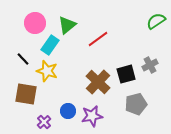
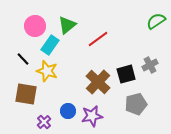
pink circle: moved 3 px down
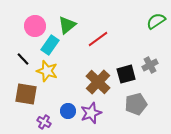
purple star: moved 1 px left, 3 px up; rotated 10 degrees counterclockwise
purple cross: rotated 16 degrees counterclockwise
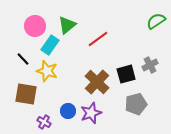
brown cross: moved 1 px left
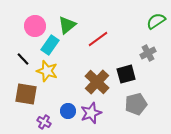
gray cross: moved 2 px left, 12 px up
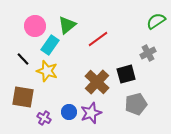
brown square: moved 3 px left, 3 px down
blue circle: moved 1 px right, 1 px down
purple cross: moved 4 px up
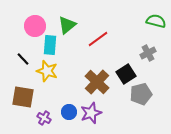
green semicircle: rotated 48 degrees clockwise
cyan rectangle: rotated 30 degrees counterclockwise
black square: rotated 18 degrees counterclockwise
gray pentagon: moved 5 px right, 10 px up
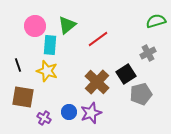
green semicircle: rotated 30 degrees counterclockwise
black line: moved 5 px left, 6 px down; rotated 24 degrees clockwise
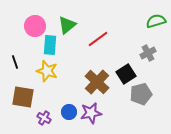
black line: moved 3 px left, 3 px up
purple star: rotated 10 degrees clockwise
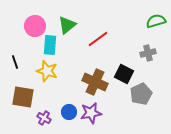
gray cross: rotated 14 degrees clockwise
black square: moved 2 px left; rotated 30 degrees counterclockwise
brown cross: moved 2 px left; rotated 20 degrees counterclockwise
gray pentagon: rotated 10 degrees counterclockwise
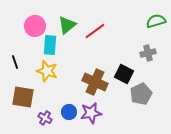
red line: moved 3 px left, 8 px up
purple cross: moved 1 px right
